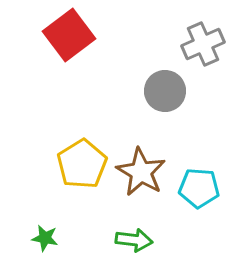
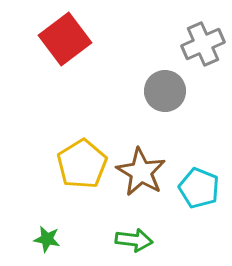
red square: moved 4 px left, 4 px down
cyan pentagon: rotated 18 degrees clockwise
green star: moved 2 px right, 1 px down
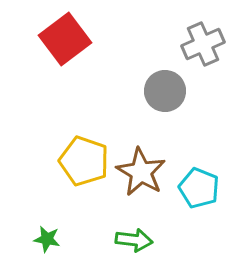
yellow pentagon: moved 2 px right, 3 px up; rotated 21 degrees counterclockwise
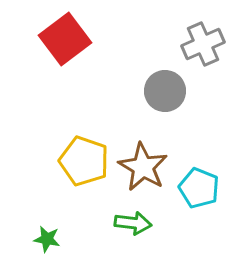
brown star: moved 2 px right, 5 px up
green arrow: moved 1 px left, 17 px up
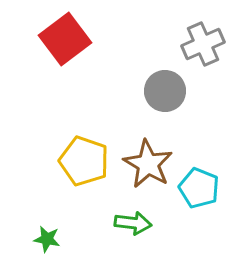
brown star: moved 5 px right, 3 px up
